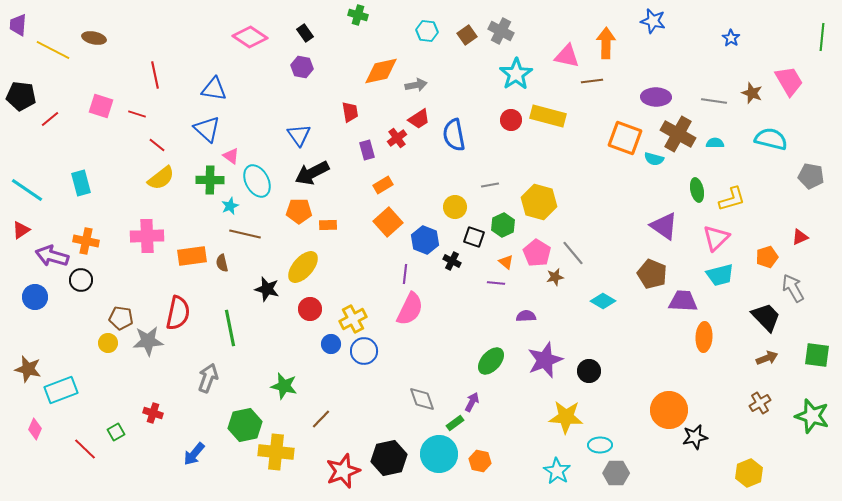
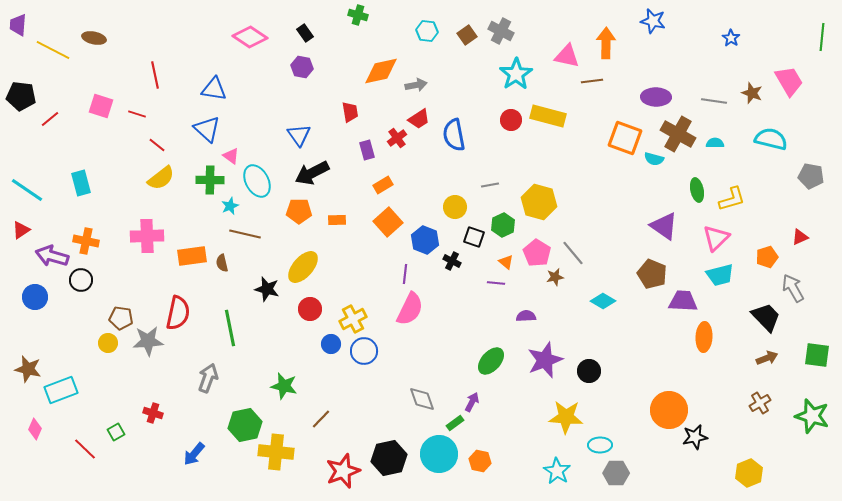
orange rectangle at (328, 225): moved 9 px right, 5 px up
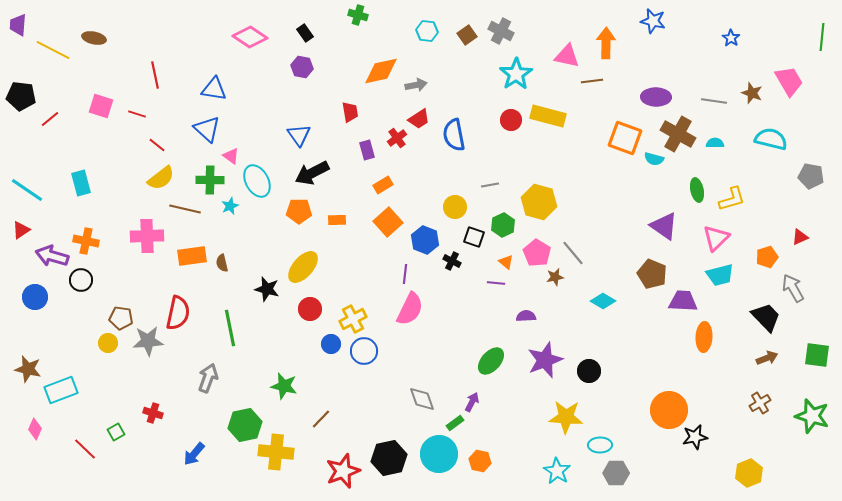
brown line at (245, 234): moved 60 px left, 25 px up
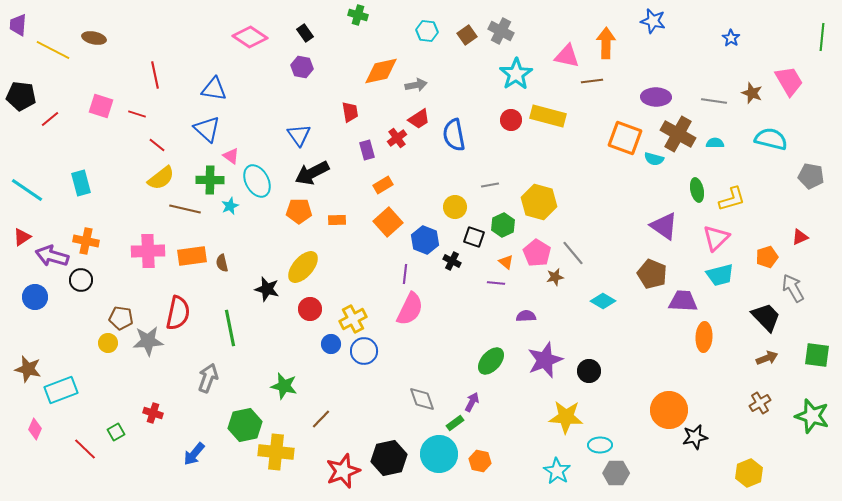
red triangle at (21, 230): moved 1 px right, 7 px down
pink cross at (147, 236): moved 1 px right, 15 px down
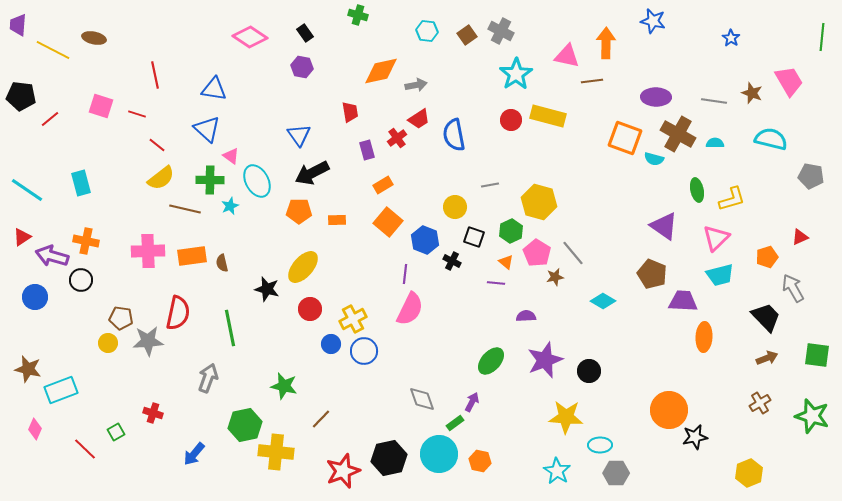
orange square at (388, 222): rotated 8 degrees counterclockwise
green hexagon at (503, 225): moved 8 px right, 6 px down
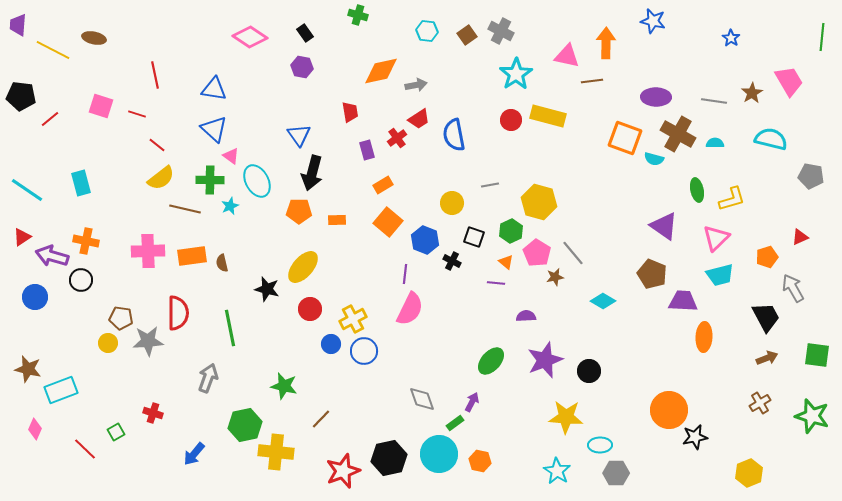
brown star at (752, 93): rotated 20 degrees clockwise
blue triangle at (207, 129): moved 7 px right
black arrow at (312, 173): rotated 48 degrees counterclockwise
yellow circle at (455, 207): moved 3 px left, 4 px up
red semicircle at (178, 313): rotated 12 degrees counterclockwise
black trapezoid at (766, 317): rotated 16 degrees clockwise
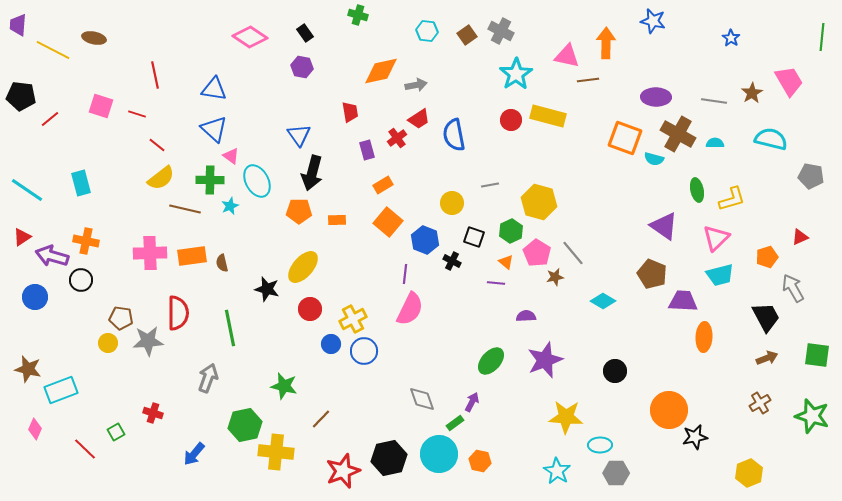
brown line at (592, 81): moved 4 px left, 1 px up
pink cross at (148, 251): moved 2 px right, 2 px down
black circle at (589, 371): moved 26 px right
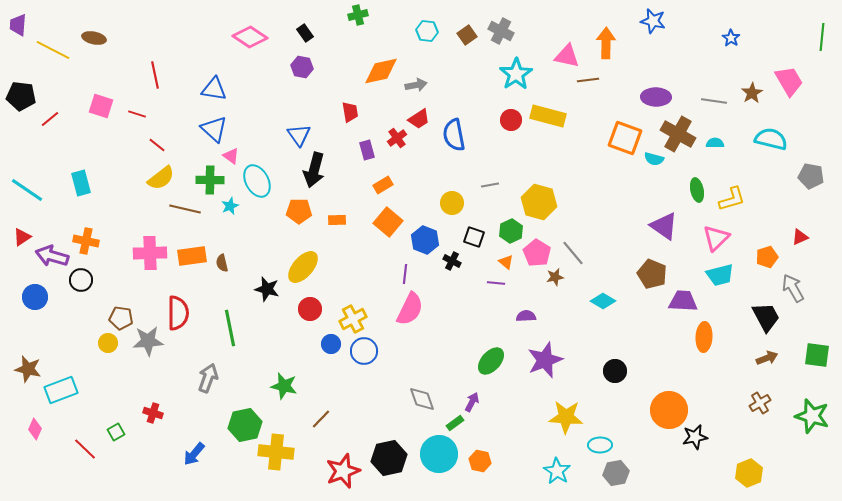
green cross at (358, 15): rotated 30 degrees counterclockwise
black arrow at (312, 173): moved 2 px right, 3 px up
gray hexagon at (616, 473): rotated 10 degrees counterclockwise
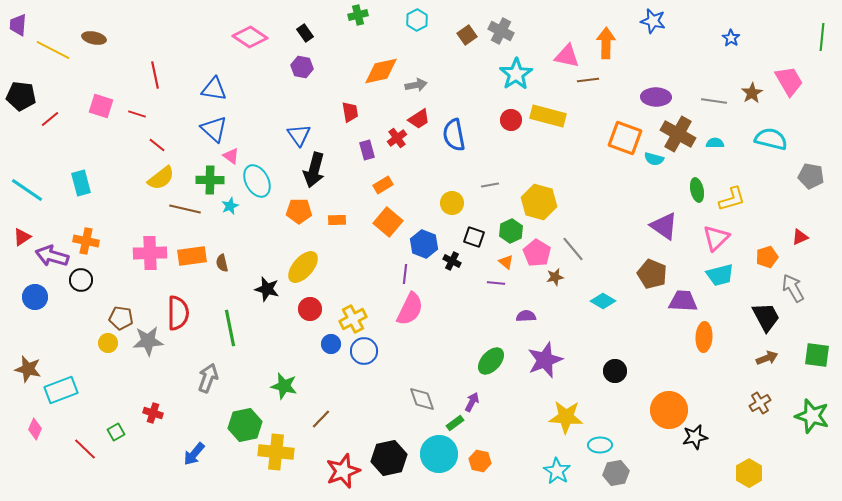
cyan hexagon at (427, 31): moved 10 px left, 11 px up; rotated 25 degrees clockwise
blue hexagon at (425, 240): moved 1 px left, 4 px down
gray line at (573, 253): moved 4 px up
yellow hexagon at (749, 473): rotated 8 degrees counterclockwise
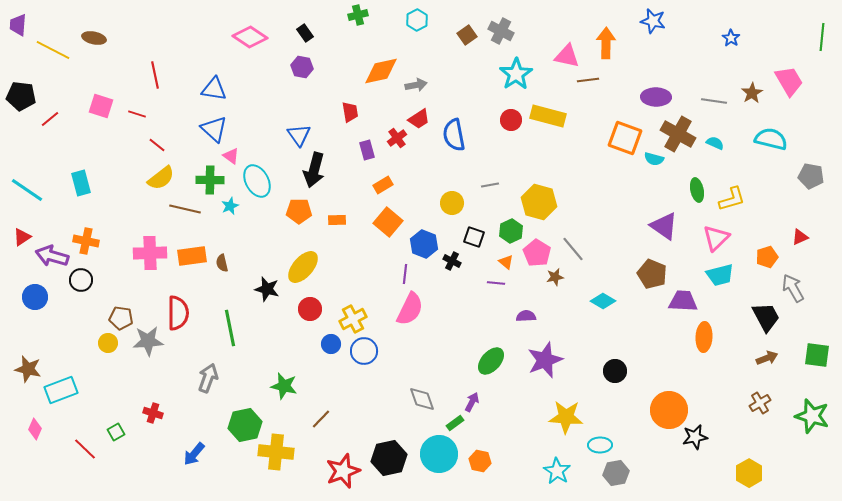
cyan semicircle at (715, 143): rotated 24 degrees clockwise
